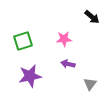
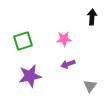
black arrow: rotated 126 degrees counterclockwise
purple arrow: rotated 32 degrees counterclockwise
gray triangle: moved 2 px down
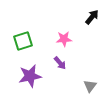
black arrow: rotated 35 degrees clockwise
purple arrow: moved 8 px left, 1 px up; rotated 112 degrees counterclockwise
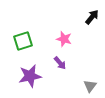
pink star: rotated 21 degrees clockwise
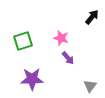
pink star: moved 3 px left, 1 px up
purple arrow: moved 8 px right, 5 px up
purple star: moved 2 px right, 3 px down; rotated 10 degrees clockwise
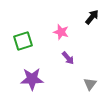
pink star: moved 6 px up
gray triangle: moved 2 px up
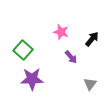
black arrow: moved 22 px down
green square: moved 9 px down; rotated 30 degrees counterclockwise
purple arrow: moved 3 px right, 1 px up
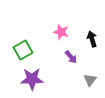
black arrow: rotated 56 degrees counterclockwise
green square: rotated 18 degrees clockwise
gray triangle: moved 4 px up
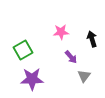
pink star: rotated 21 degrees counterclockwise
gray triangle: moved 6 px left, 4 px up
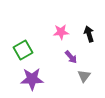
black arrow: moved 3 px left, 5 px up
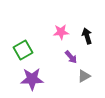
black arrow: moved 2 px left, 2 px down
gray triangle: rotated 24 degrees clockwise
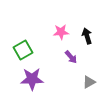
gray triangle: moved 5 px right, 6 px down
